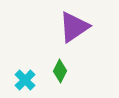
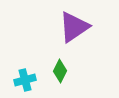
cyan cross: rotated 30 degrees clockwise
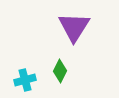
purple triangle: rotated 24 degrees counterclockwise
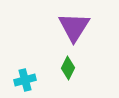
green diamond: moved 8 px right, 3 px up
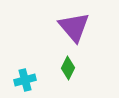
purple triangle: rotated 12 degrees counterclockwise
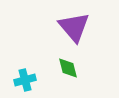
green diamond: rotated 40 degrees counterclockwise
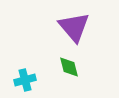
green diamond: moved 1 px right, 1 px up
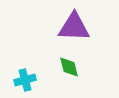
purple triangle: rotated 48 degrees counterclockwise
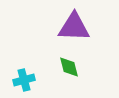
cyan cross: moved 1 px left
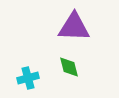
cyan cross: moved 4 px right, 2 px up
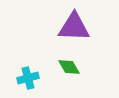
green diamond: rotated 15 degrees counterclockwise
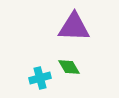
cyan cross: moved 12 px right
